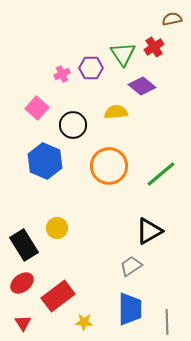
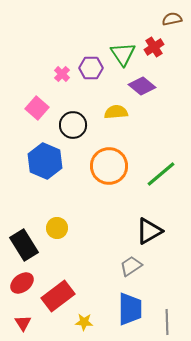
pink cross: rotated 21 degrees counterclockwise
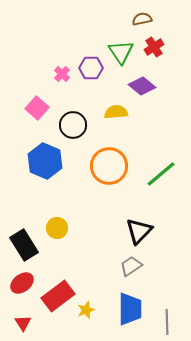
brown semicircle: moved 30 px left
green triangle: moved 2 px left, 2 px up
black triangle: moved 10 px left; rotated 16 degrees counterclockwise
yellow star: moved 2 px right, 12 px up; rotated 24 degrees counterclockwise
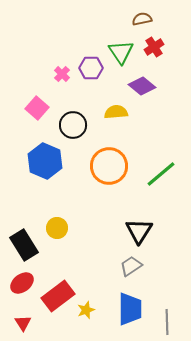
black triangle: rotated 12 degrees counterclockwise
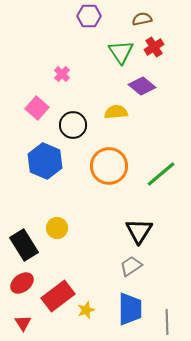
purple hexagon: moved 2 px left, 52 px up
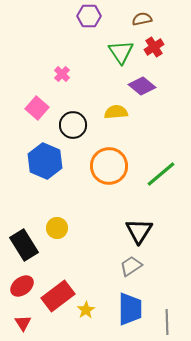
red ellipse: moved 3 px down
yellow star: rotated 12 degrees counterclockwise
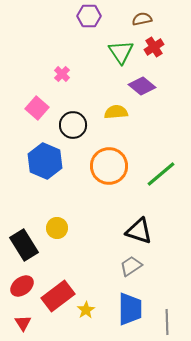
black triangle: rotated 44 degrees counterclockwise
